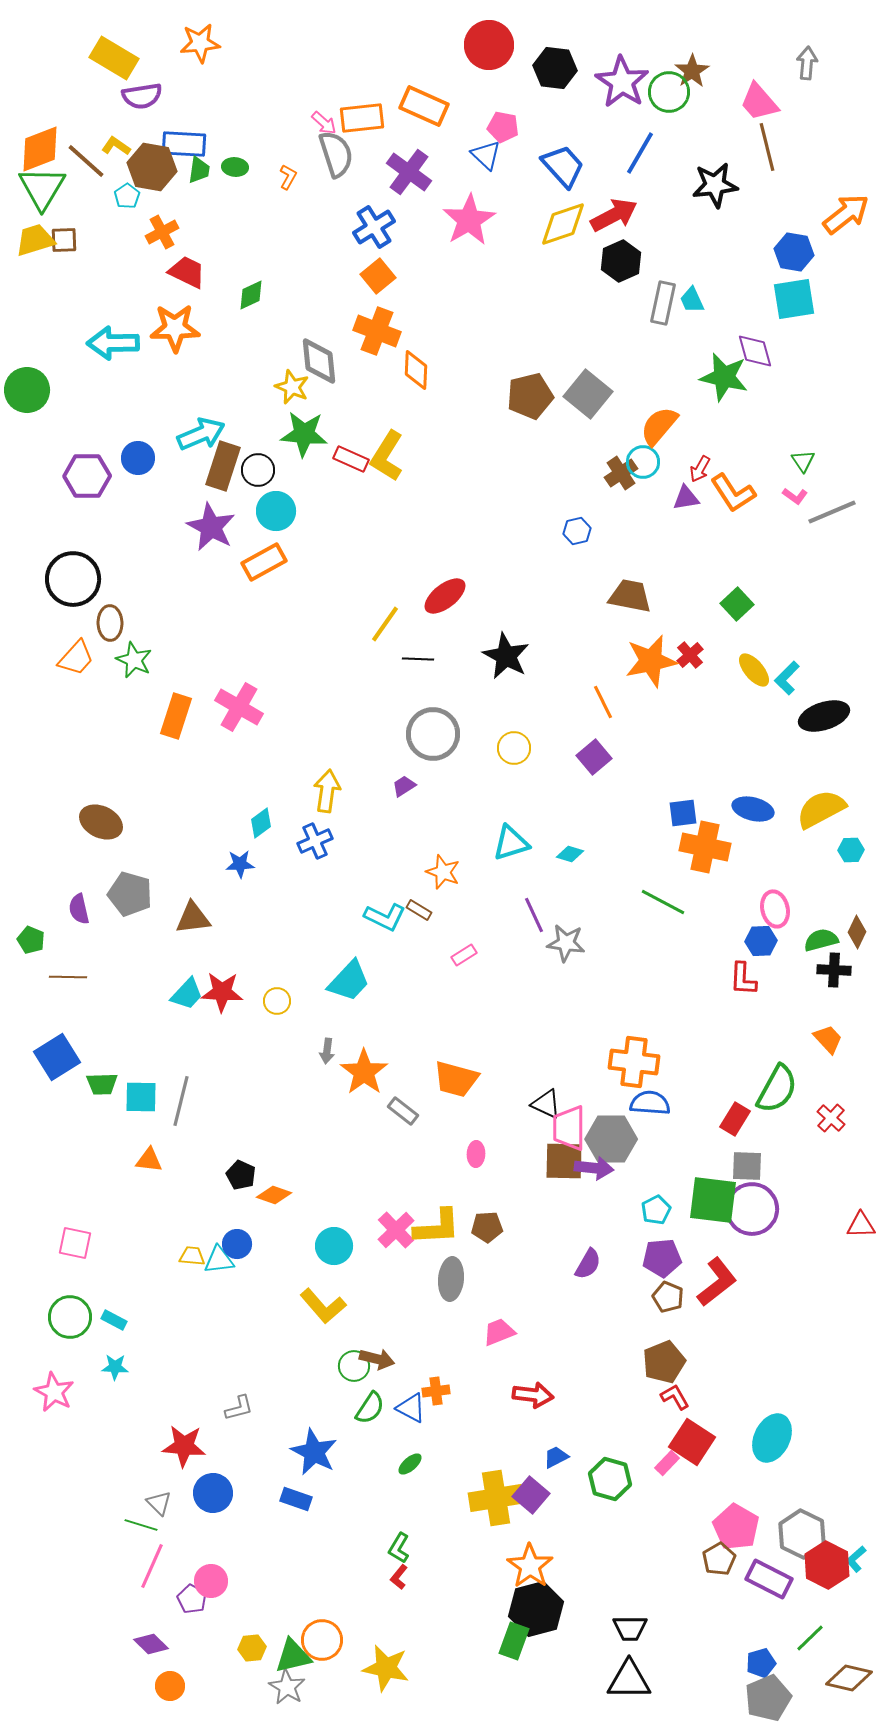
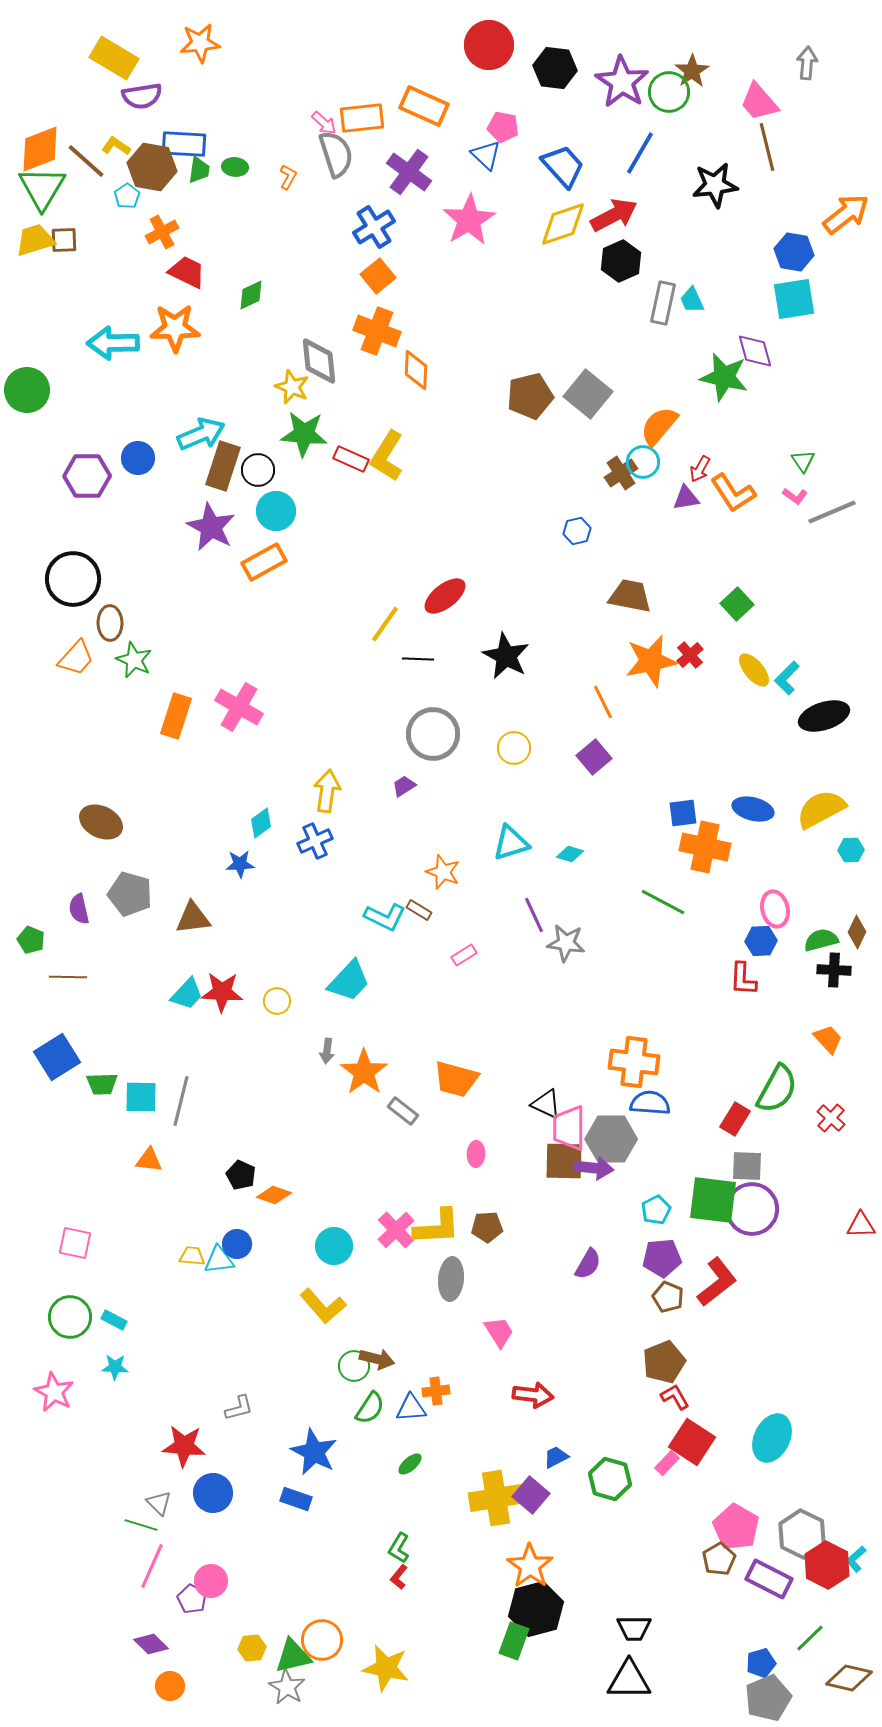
pink trapezoid at (499, 1332): rotated 80 degrees clockwise
blue triangle at (411, 1408): rotated 32 degrees counterclockwise
black trapezoid at (630, 1628): moved 4 px right
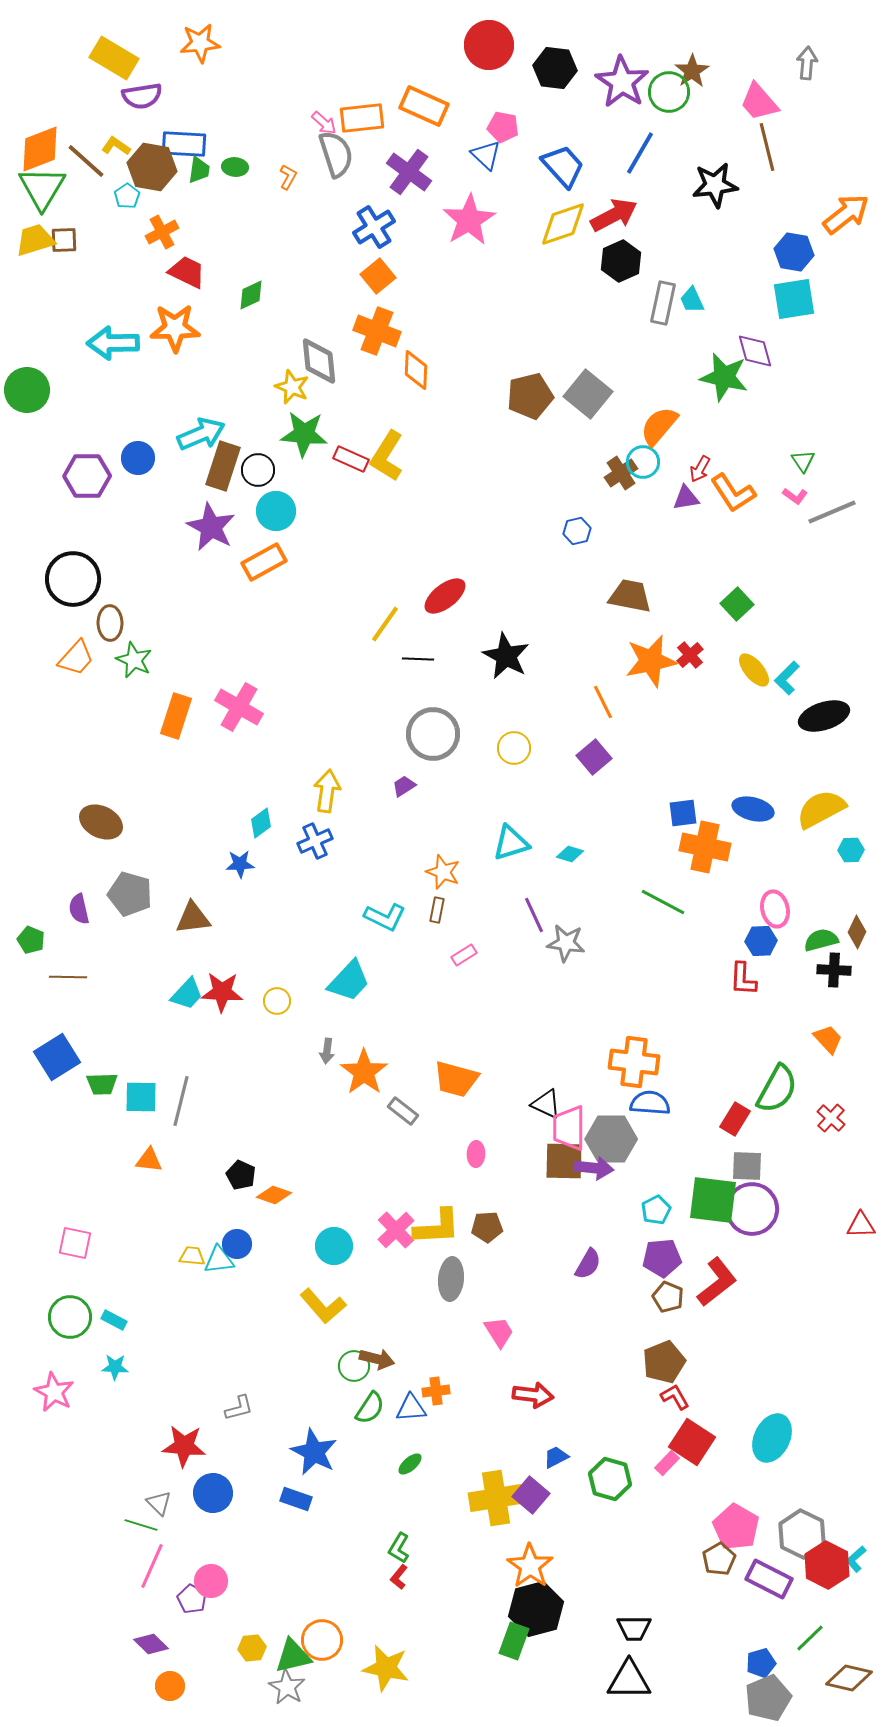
brown rectangle at (419, 910): moved 18 px right; rotated 70 degrees clockwise
